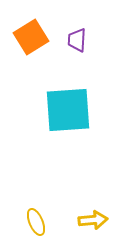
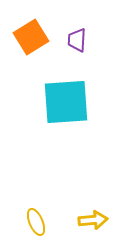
cyan square: moved 2 px left, 8 px up
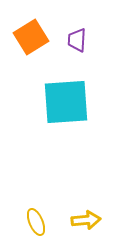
yellow arrow: moved 7 px left
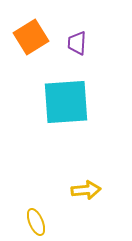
purple trapezoid: moved 3 px down
yellow arrow: moved 30 px up
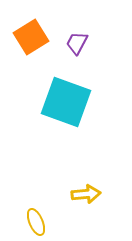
purple trapezoid: rotated 25 degrees clockwise
cyan square: rotated 24 degrees clockwise
yellow arrow: moved 4 px down
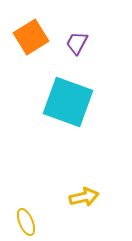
cyan square: moved 2 px right
yellow arrow: moved 2 px left, 3 px down; rotated 8 degrees counterclockwise
yellow ellipse: moved 10 px left
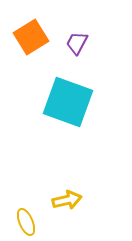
yellow arrow: moved 17 px left, 3 px down
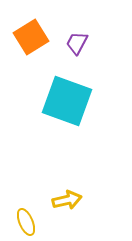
cyan square: moved 1 px left, 1 px up
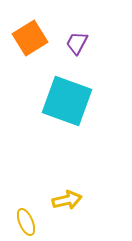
orange square: moved 1 px left, 1 px down
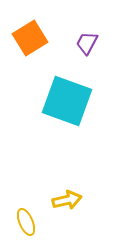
purple trapezoid: moved 10 px right
